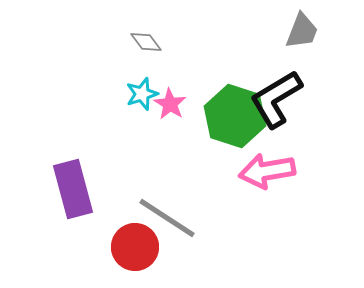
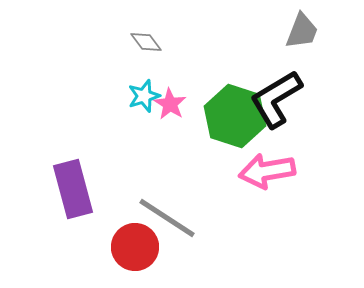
cyan star: moved 2 px right, 2 px down
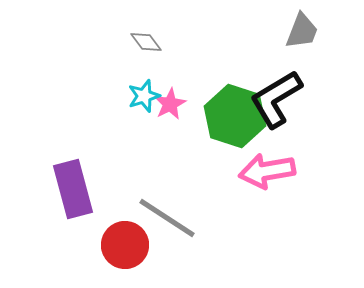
pink star: rotated 12 degrees clockwise
red circle: moved 10 px left, 2 px up
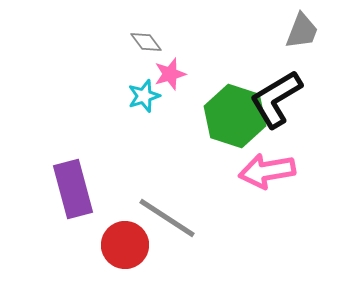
pink star: moved 30 px up; rotated 12 degrees clockwise
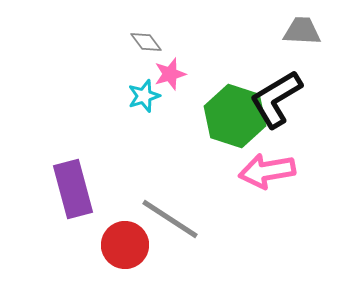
gray trapezoid: rotated 108 degrees counterclockwise
gray line: moved 3 px right, 1 px down
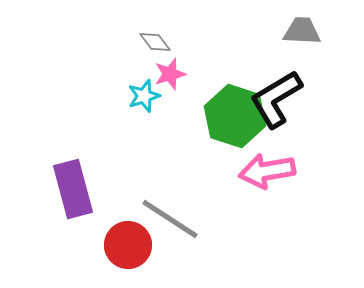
gray diamond: moved 9 px right
red circle: moved 3 px right
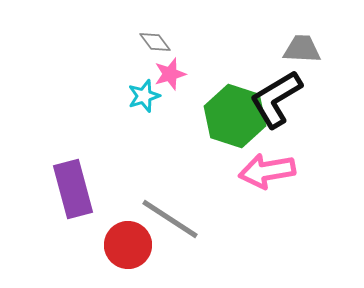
gray trapezoid: moved 18 px down
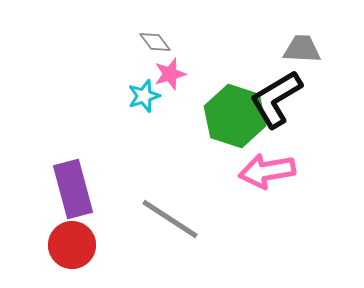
red circle: moved 56 px left
